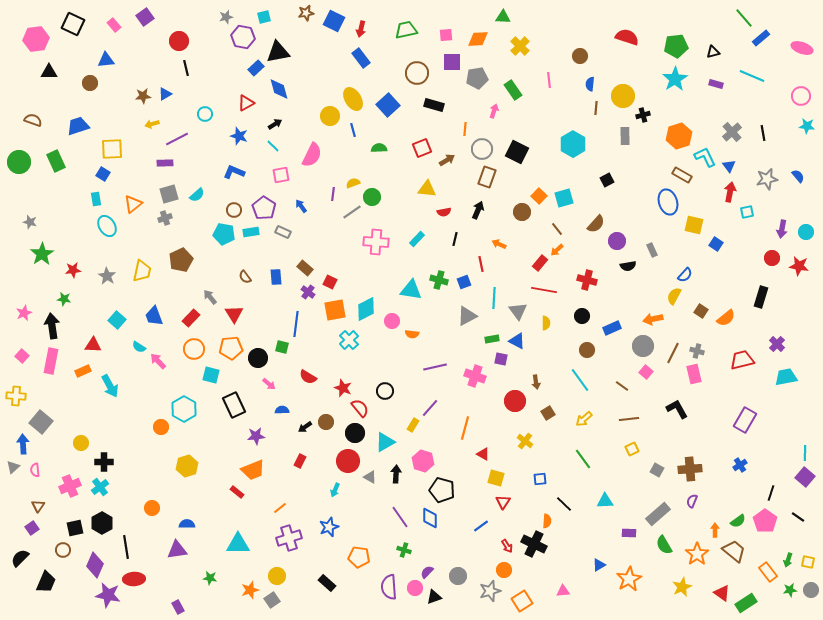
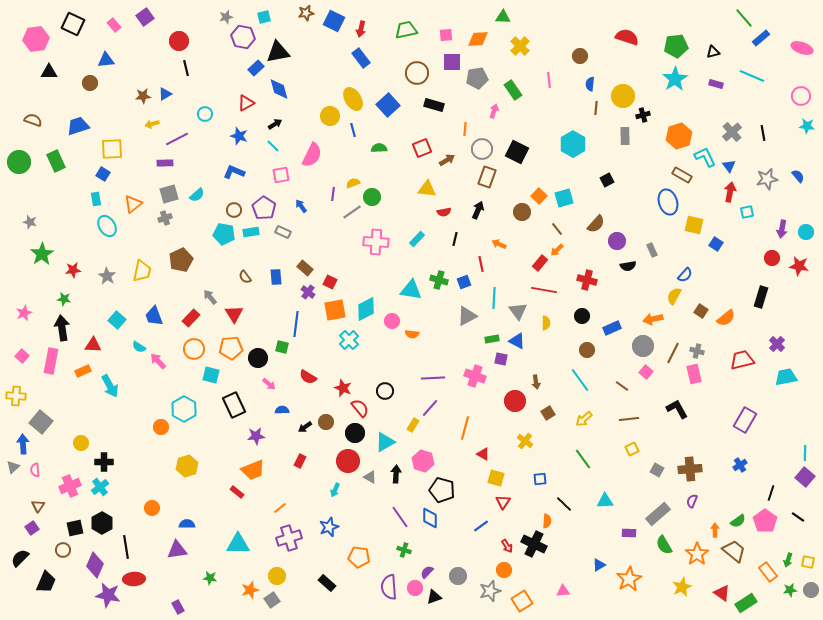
black arrow at (52, 326): moved 10 px right, 2 px down
purple line at (435, 367): moved 2 px left, 11 px down; rotated 10 degrees clockwise
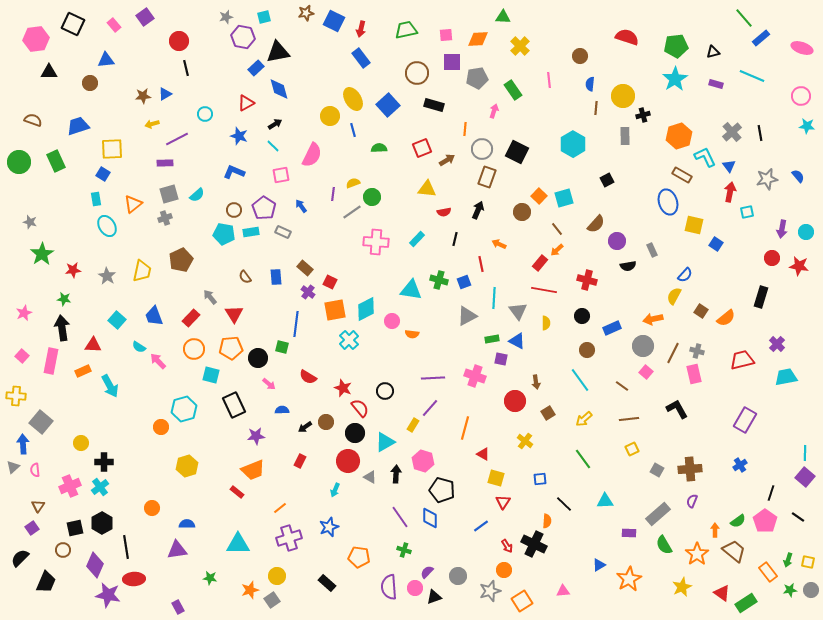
black line at (763, 133): moved 3 px left
cyan hexagon at (184, 409): rotated 15 degrees clockwise
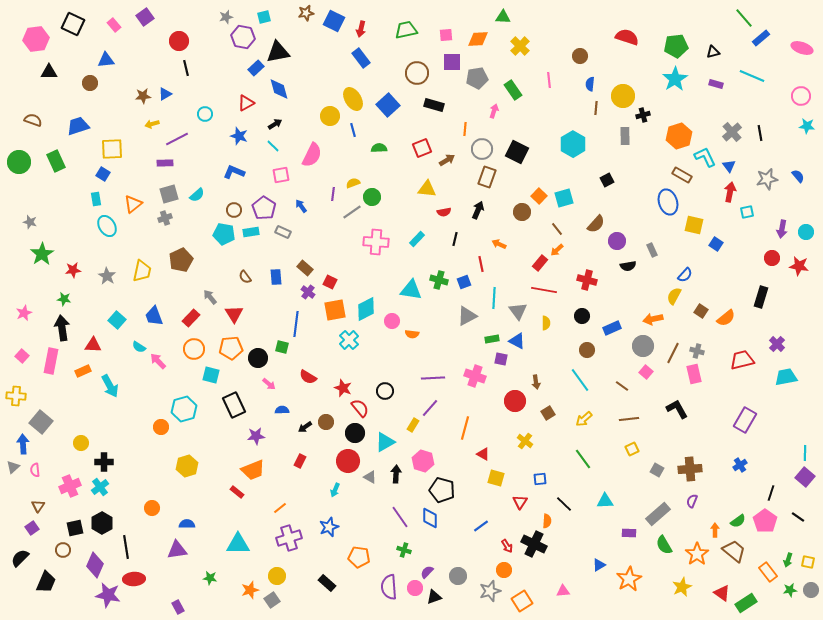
red triangle at (503, 502): moved 17 px right
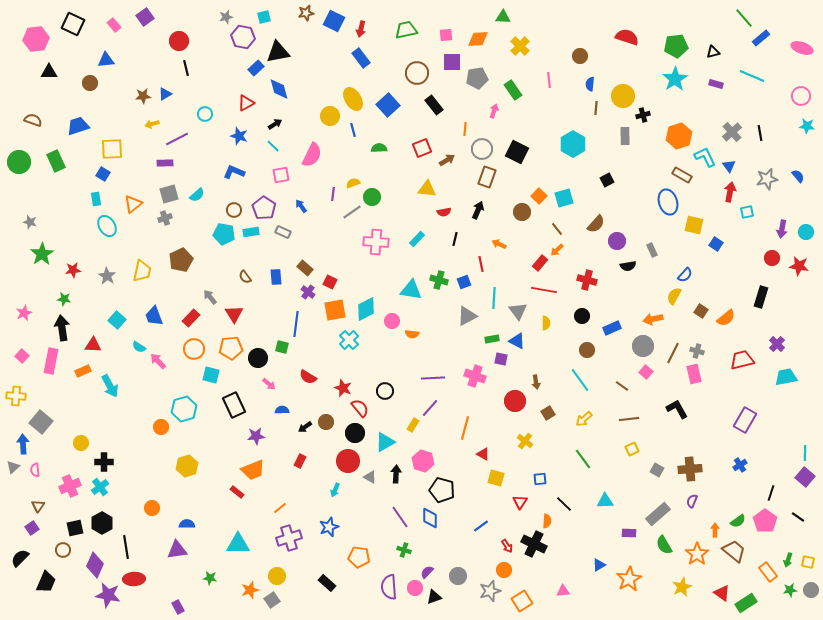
black rectangle at (434, 105): rotated 36 degrees clockwise
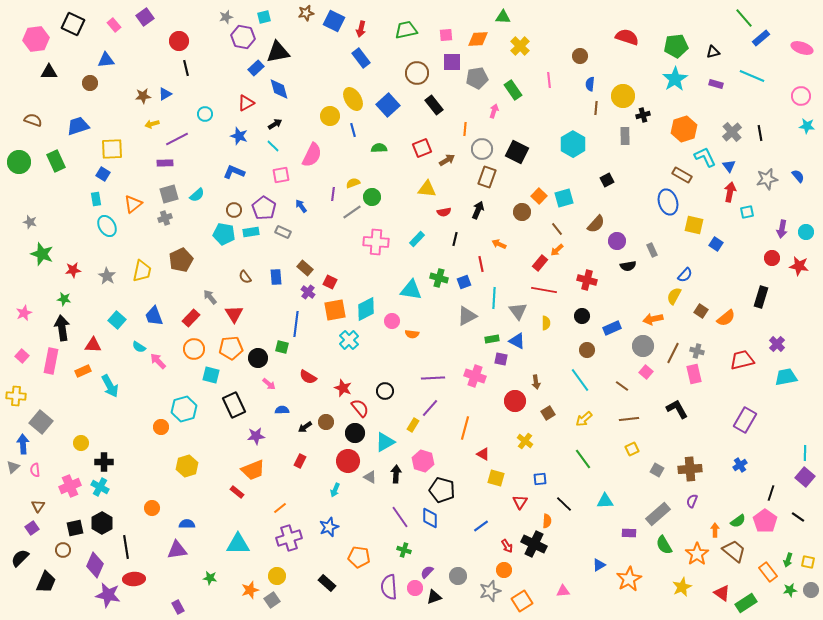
orange hexagon at (679, 136): moved 5 px right, 7 px up
green star at (42, 254): rotated 20 degrees counterclockwise
green cross at (439, 280): moved 2 px up
cyan cross at (100, 487): rotated 24 degrees counterclockwise
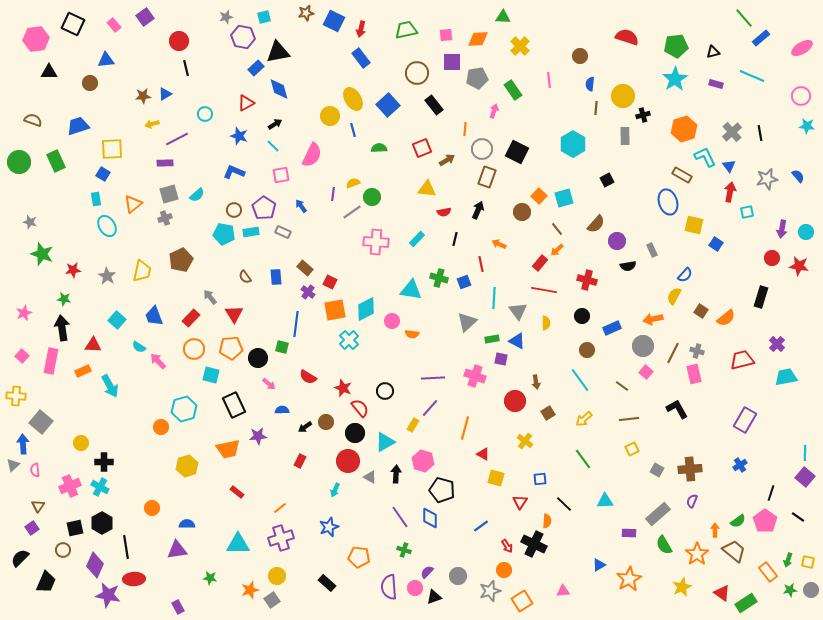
pink ellipse at (802, 48): rotated 50 degrees counterclockwise
gray triangle at (467, 316): moved 6 px down; rotated 15 degrees counterclockwise
purple star at (256, 436): moved 2 px right
gray triangle at (13, 467): moved 2 px up
orange trapezoid at (253, 470): moved 25 px left, 21 px up; rotated 10 degrees clockwise
purple cross at (289, 538): moved 8 px left
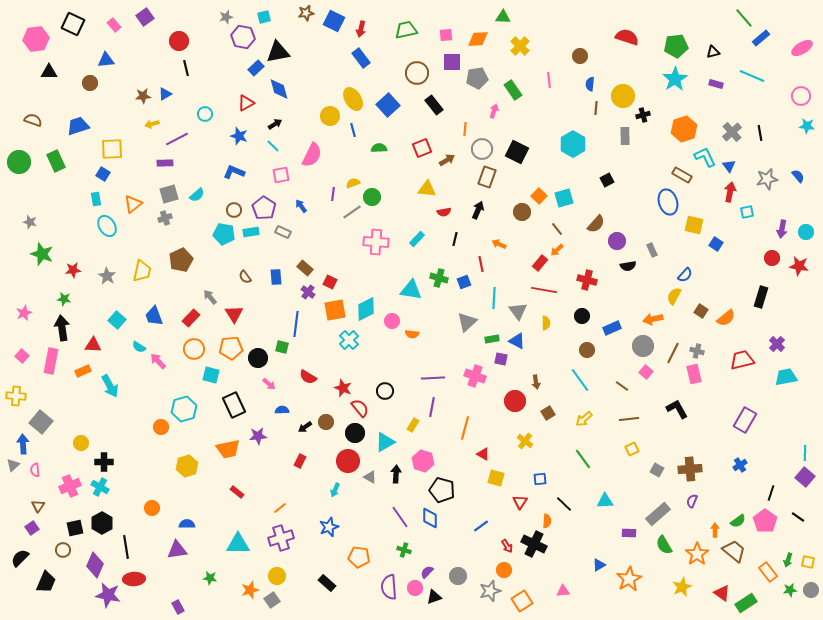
purple line at (430, 408): moved 2 px right, 1 px up; rotated 30 degrees counterclockwise
